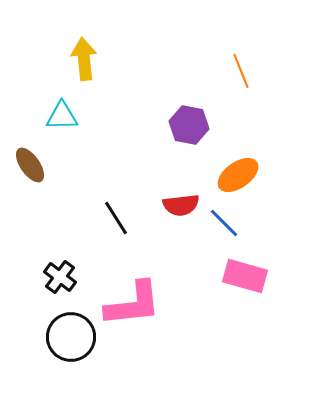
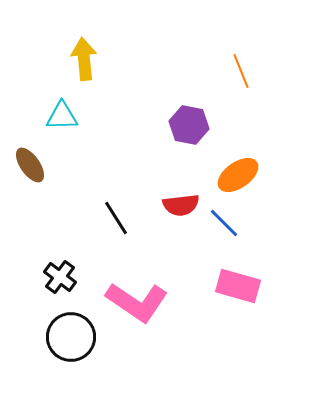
pink rectangle: moved 7 px left, 10 px down
pink L-shape: moved 4 px right, 2 px up; rotated 40 degrees clockwise
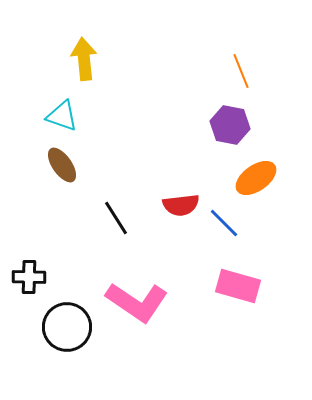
cyan triangle: rotated 20 degrees clockwise
purple hexagon: moved 41 px right
brown ellipse: moved 32 px right
orange ellipse: moved 18 px right, 3 px down
black cross: moved 31 px left; rotated 36 degrees counterclockwise
black circle: moved 4 px left, 10 px up
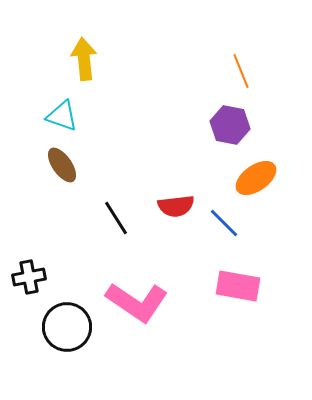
red semicircle: moved 5 px left, 1 px down
black cross: rotated 12 degrees counterclockwise
pink rectangle: rotated 6 degrees counterclockwise
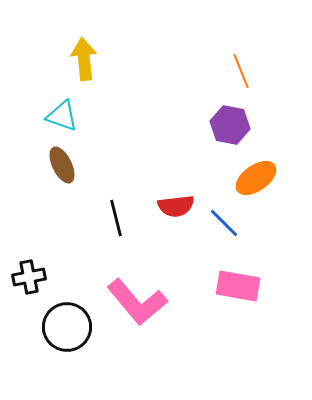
brown ellipse: rotated 9 degrees clockwise
black line: rotated 18 degrees clockwise
pink L-shape: rotated 16 degrees clockwise
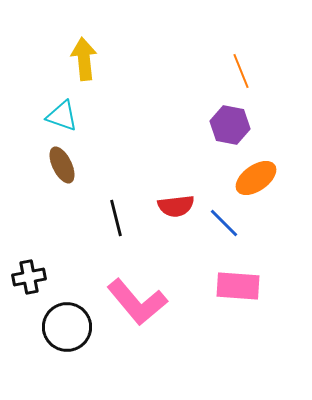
pink rectangle: rotated 6 degrees counterclockwise
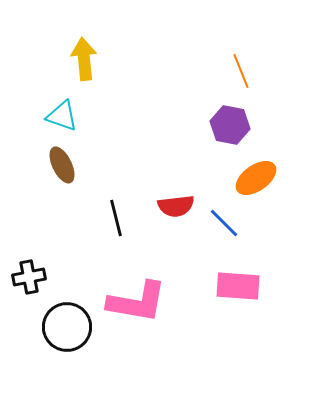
pink L-shape: rotated 40 degrees counterclockwise
